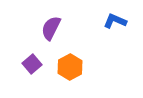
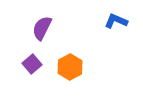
blue L-shape: moved 1 px right
purple semicircle: moved 9 px left
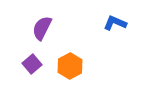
blue L-shape: moved 1 px left, 2 px down
orange hexagon: moved 1 px up
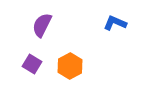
purple semicircle: moved 3 px up
purple square: rotated 18 degrees counterclockwise
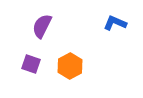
purple semicircle: moved 1 px down
purple square: moved 1 px left; rotated 12 degrees counterclockwise
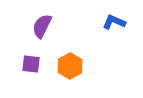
blue L-shape: moved 1 px left, 1 px up
purple square: rotated 12 degrees counterclockwise
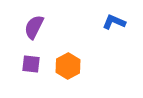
purple semicircle: moved 8 px left, 1 px down
orange hexagon: moved 2 px left
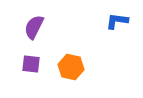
blue L-shape: moved 3 px right, 1 px up; rotated 15 degrees counterclockwise
orange hexagon: moved 3 px right, 1 px down; rotated 20 degrees counterclockwise
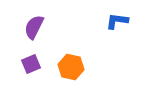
purple square: rotated 30 degrees counterclockwise
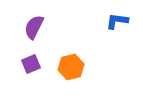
orange hexagon: rotated 25 degrees counterclockwise
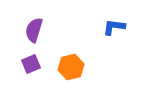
blue L-shape: moved 3 px left, 6 px down
purple semicircle: moved 3 px down; rotated 10 degrees counterclockwise
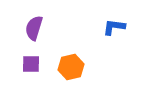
purple semicircle: moved 2 px up
purple square: rotated 24 degrees clockwise
